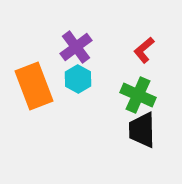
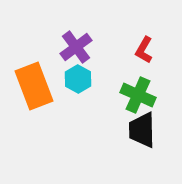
red L-shape: rotated 20 degrees counterclockwise
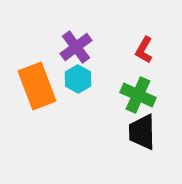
orange rectangle: moved 3 px right
black trapezoid: moved 2 px down
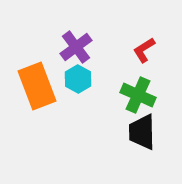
red L-shape: rotated 28 degrees clockwise
